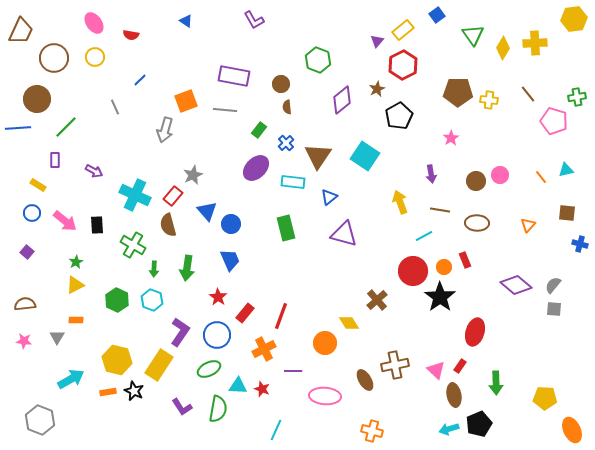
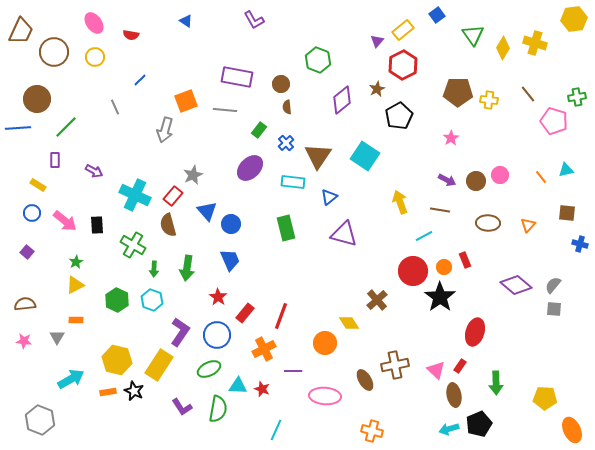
yellow cross at (535, 43): rotated 20 degrees clockwise
brown circle at (54, 58): moved 6 px up
purple rectangle at (234, 76): moved 3 px right, 1 px down
purple ellipse at (256, 168): moved 6 px left
purple arrow at (431, 174): moved 16 px right, 6 px down; rotated 54 degrees counterclockwise
brown ellipse at (477, 223): moved 11 px right
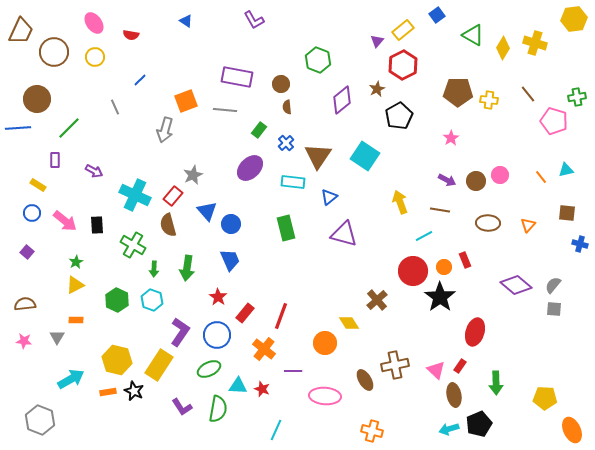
green triangle at (473, 35): rotated 25 degrees counterclockwise
green line at (66, 127): moved 3 px right, 1 px down
orange cross at (264, 349): rotated 25 degrees counterclockwise
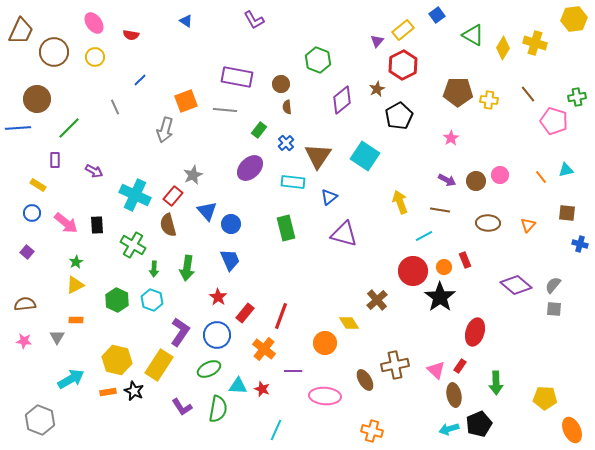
pink arrow at (65, 221): moved 1 px right, 2 px down
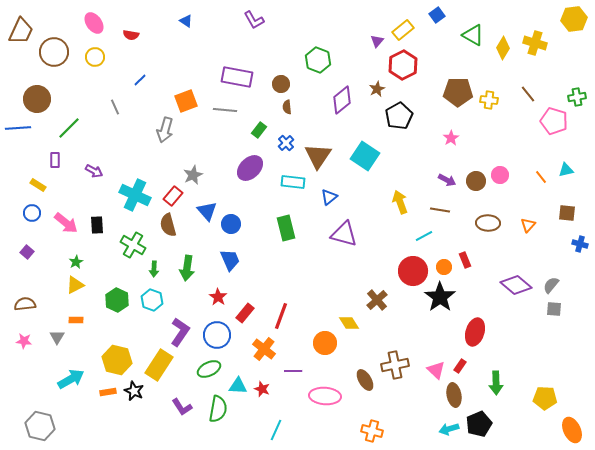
gray semicircle at (553, 285): moved 2 px left
gray hexagon at (40, 420): moved 6 px down; rotated 8 degrees counterclockwise
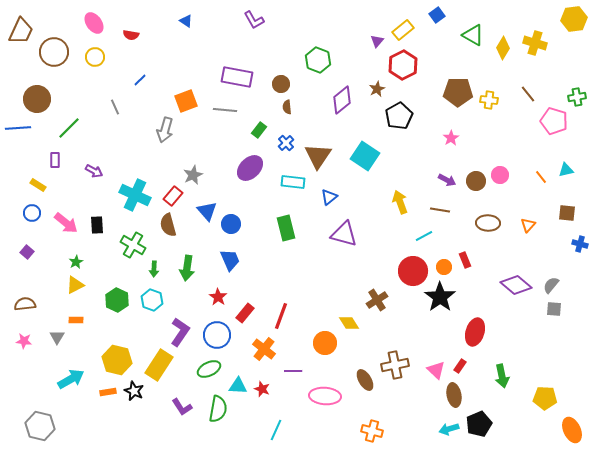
brown cross at (377, 300): rotated 10 degrees clockwise
green arrow at (496, 383): moved 6 px right, 7 px up; rotated 10 degrees counterclockwise
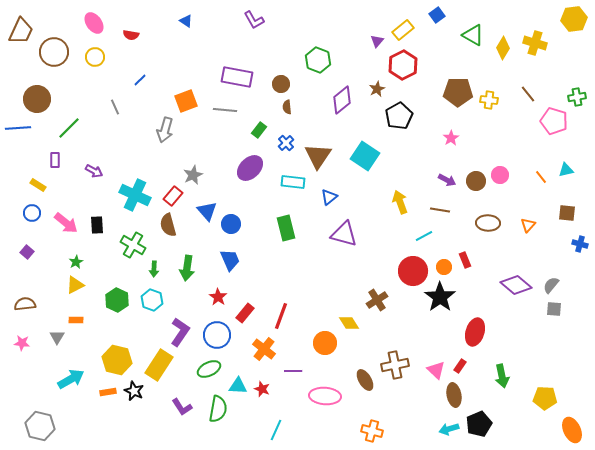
pink star at (24, 341): moved 2 px left, 2 px down
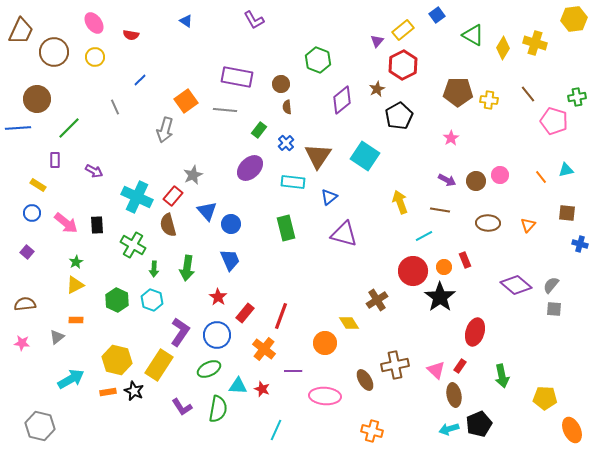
orange square at (186, 101): rotated 15 degrees counterclockwise
cyan cross at (135, 195): moved 2 px right, 2 px down
gray triangle at (57, 337): rotated 21 degrees clockwise
